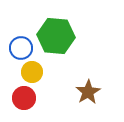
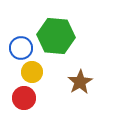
brown star: moved 8 px left, 10 px up
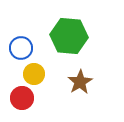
green hexagon: moved 13 px right
yellow circle: moved 2 px right, 2 px down
red circle: moved 2 px left
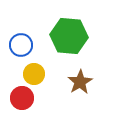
blue circle: moved 3 px up
